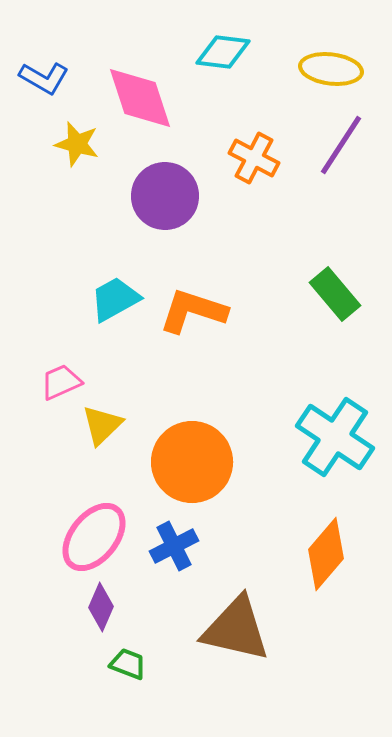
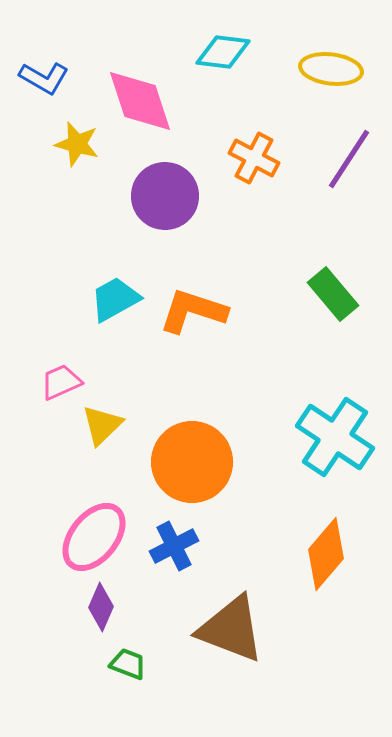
pink diamond: moved 3 px down
purple line: moved 8 px right, 14 px down
green rectangle: moved 2 px left
brown triangle: moved 5 px left; rotated 8 degrees clockwise
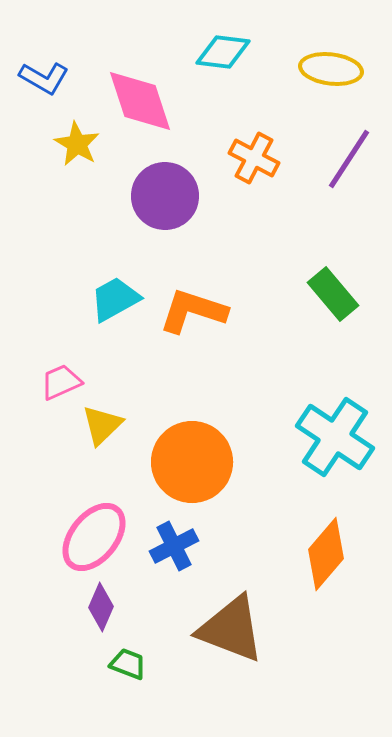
yellow star: rotated 15 degrees clockwise
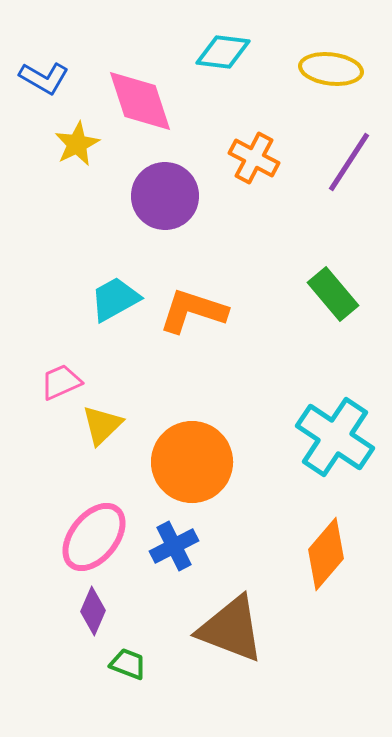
yellow star: rotated 15 degrees clockwise
purple line: moved 3 px down
purple diamond: moved 8 px left, 4 px down
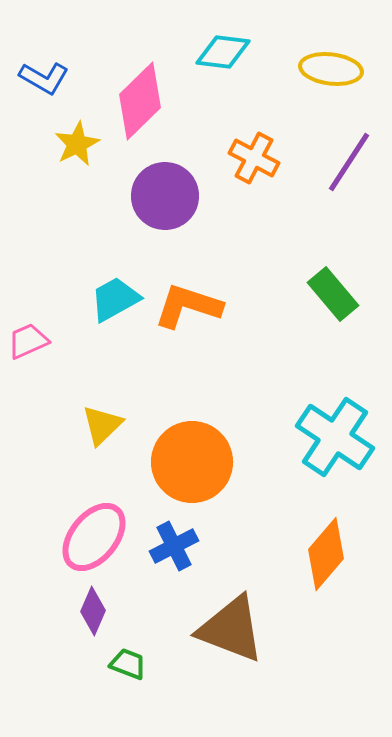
pink diamond: rotated 64 degrees clockwise
orange L-shape: moved 5 px left, 5 px up
pink trapezoid: moved 33 px left, 41 px up
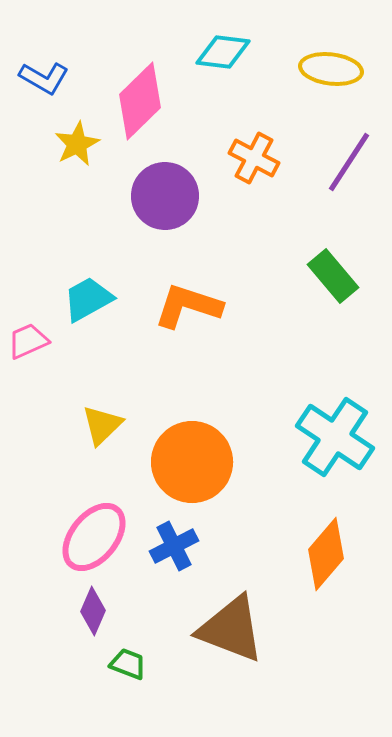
green rectangle: moved 18 px up
cyan trapezoid: moved 27 px left
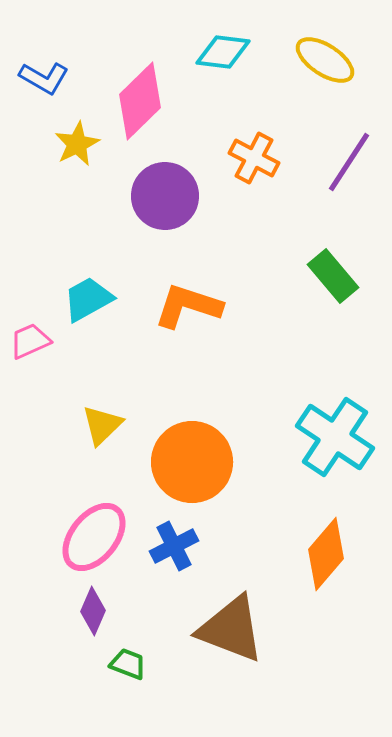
yellow ellipse: moved 6 px left, 9 px up; rotated 26 degrees clockwise
pink trapezoid: moved 2 px right
